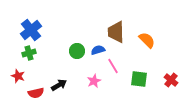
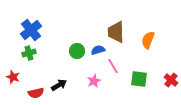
orange semicircle: moved 1 px right; rotated 114 degrees counterclockwise
red star: moved 5 px left, 1 px down
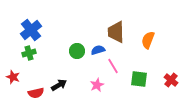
pink star: moved 3 px right, 4 px down
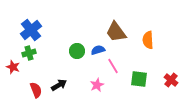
brown trapezoid: rotated 35 degrees counterclockwise
orange semicircle: rotated 24 degrees counterclockwise
red star: moved 10 px up
red semicircle: moved 3 px up; rotated 98 degrees counterclockwise
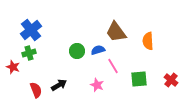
orange semicircle: moved 1 px down
green square: rotated 12 degrees counterclockwise
pink star: rotated 24 degrees counterclockwise
